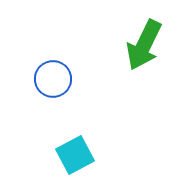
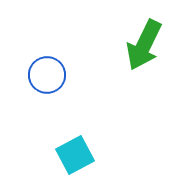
blue circle: moved 6 px left, 4 px up
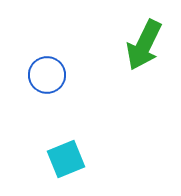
cyan square: moved 9 px left, 4 px down; rotated 6 degrees clockwise
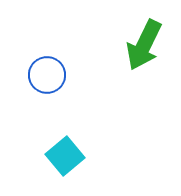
cyan square: moved 1 px left, 3 px up; rotated 18 degrees counterclockwise
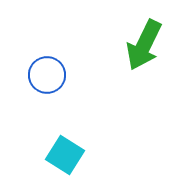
cyan square: moved 1 px up; rotated 18 degrees counterclockwise
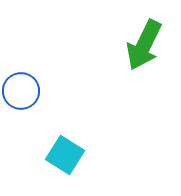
blue circle: moved 26 px left, 16 px down
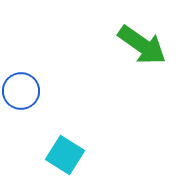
green arrow: moved 2 px left; rotated 81 degrees counterclockwise
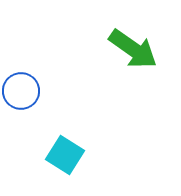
green arrow: moved 9 px left, 4 px down
